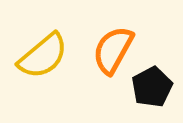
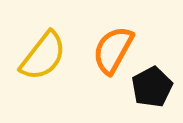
yellow semicircle: rotated 12 degrees counterclockwise
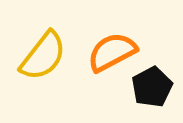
orange semicircle: moved 1 px left, 2 px down; rotated 33 degrees clockwise
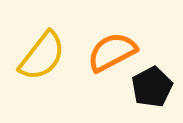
yellow semicircle: moved 1 px left
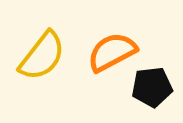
black pentagon: rotated 21 degrees clockwise
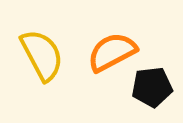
yellow semicircle: moved 1 px up; rotated 66 degrees counterclockwise
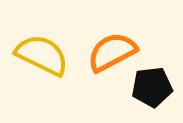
yellow semicircle: rotated 36 degrees counterclockwise
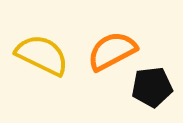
orange semicircle: moved 1 px up
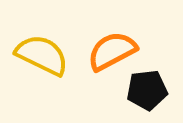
black pentagon: moved 5 px left, 3 px down
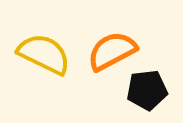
yellow semicircle: moved 2 px right, 1 px up
